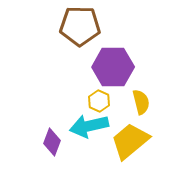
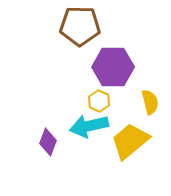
yellow semicircle: moved 9 px right
purple diamond: moved 4 px left
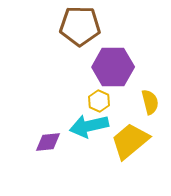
purple diamond: rotated 64 degrees clockwise
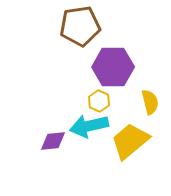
brown pentagon: rotated 9 degrees counterclockwise
purple diamond: moved 5 px right, 1 px up
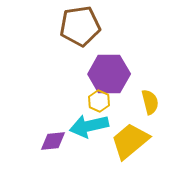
purple hexagon: moved 4 px left, 7 px down
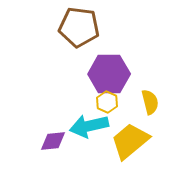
brown pentagon: moved 1 px left, 1 px down; rotated 15 degrees clockwise
yellow hexagon: moved 8 px right, 1 px down
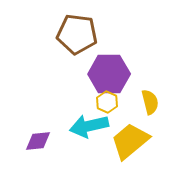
brown pentagon: moved 2 px left, 7 px down
purple diamond: moved 15 px left
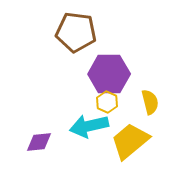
brown pentagon: moved 1 px left, 2 px up
purple diamond: moved 1 px right, 1 px down
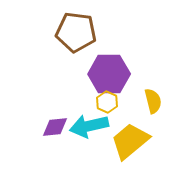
yellow semicircle: moved 3 px right, 1 px up
purple diamond: moved 16 px right, 15 px up
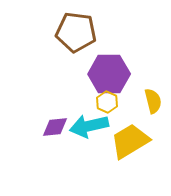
yellow trapezoid: rotated 9 degrees clockwise
